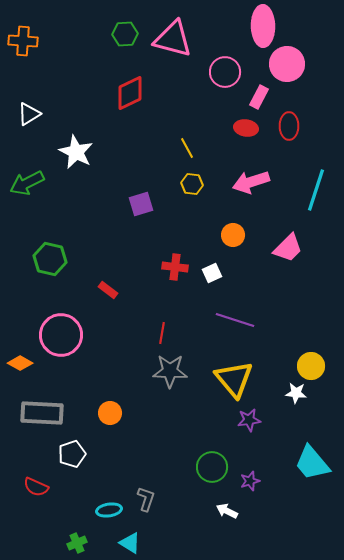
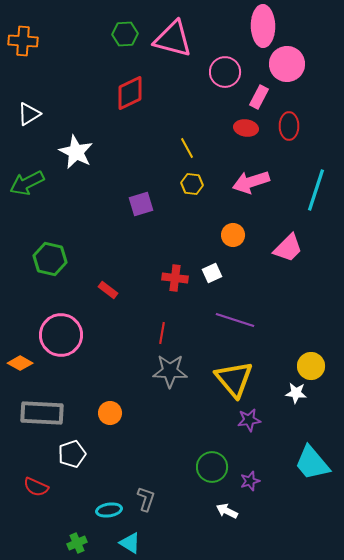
red cross at (175, 267): moved 11 px down
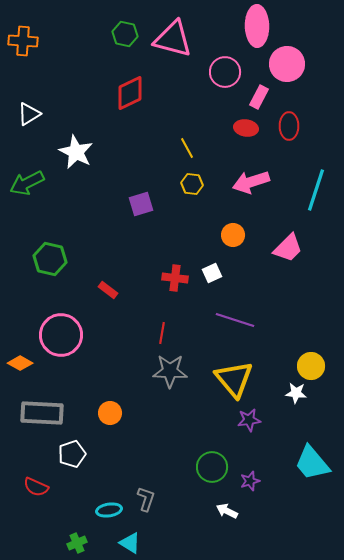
pink ellipse at (263, 26): moved 6 px left
green hexagon at (125, 34): rotated 15 degrees clockwise
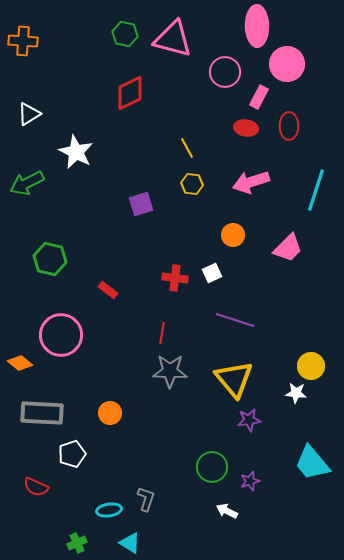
orange diamond at (20, 363): rotated 10 degrees clockwise
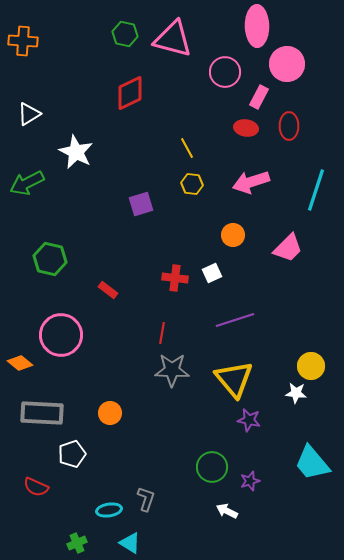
purple line at (235, 320): rotated 36 degrees counterclockwise
gray star at (170, 371): moved 2 px right, 1 px up
purple star at (249, 420): rotated 20 degrees clockwise
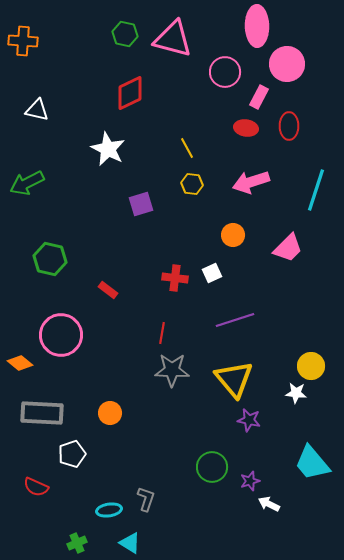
white triangle at (29, 114): moved 8 px right, 4 px up; rotated 45 degrees clockwise
white star at (76, 152): moved 32 px right, 3 px up
white arrow at (227, 511): moved 42 px right, 7 px up
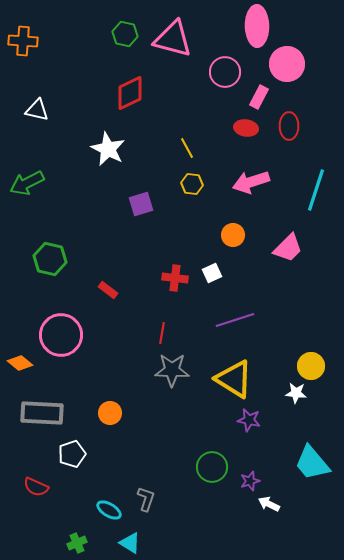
yellow triangle at (234, 379): rotated 18 degrees counterclockwise
cyan ellipse at (109, 510): rotated 40 degrees clockwise
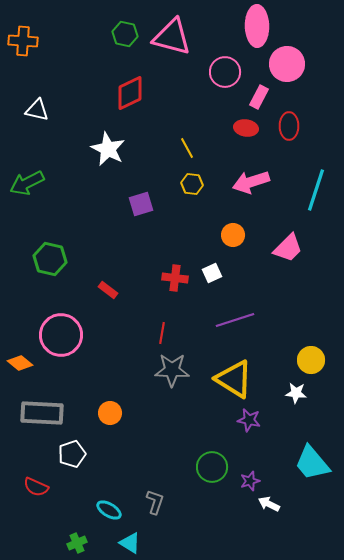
pink triangle at (173, 39): moved 1 px left, 2 px up
yellow circle at (311, 366): moved 6 px up
gray L-shape at (146, 499): moved 9 px right, 3 px down
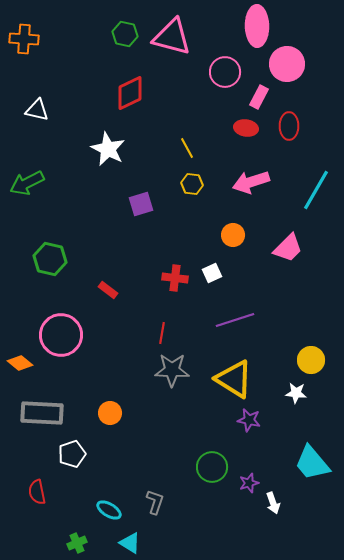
orange cross at (23, 41): moved 1 px right, 2 px up
cyan line at (316, 190): rotated 12 degrees clockwise
purple star at (250, 481): moved 1 px left, 2 px down
red semicircle at (36, 487): moved 1 px right, 5 px down; rotated 55 degrees clockwise
white arrow at (269, 504): moved 4 px right, 1 px up; rotated 135 degrees counterclockwise
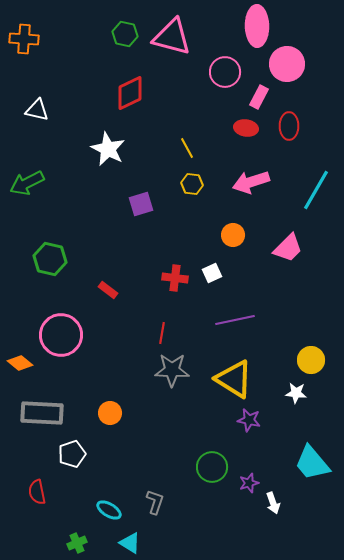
purple line at (235, 320): rotated 6 degrees clockwise
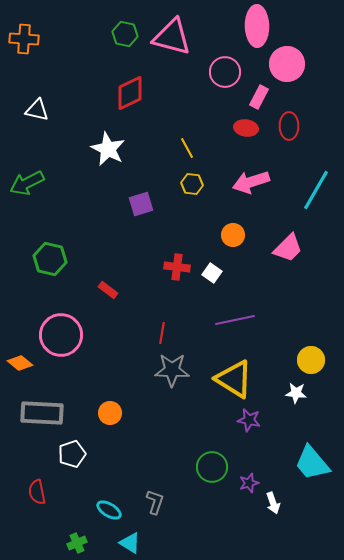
white square at (212, 273): rotated 30 degrees counterclockwise
red cross at (175, 278): moved 2 px right, 11 px up
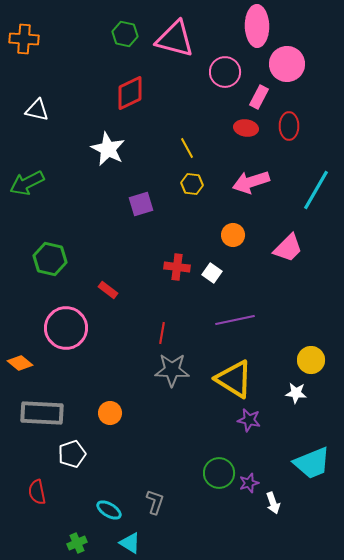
pink triangle at (172, 37): moved 3 px right, 2 px down
pink circle at (61, 335): moved 5 px right, 7 px up
cyan trapezoid at (312, 463): rotated 72 degrees counterclockwise
green circle at (212, 467): moved 7 px right, 6 px down
